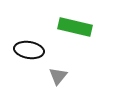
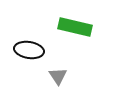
gray triangle: rotated 12 degrees counterclockwise
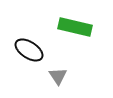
black ellipse: rotated 24 degrees clockwise
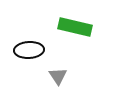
black ellipse: rotated 36 degrees counterclockwise
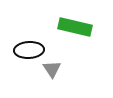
gray triangle: moved 6 px left, 7 px up
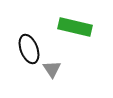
black ellipse: moved 1 px up; rotated 72 degrees clockwise
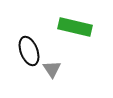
black ellipse: moved 2 px down
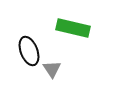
green rectangle: moved 2 px left, 1 px down
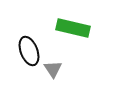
gray triangle: moved 1 px right
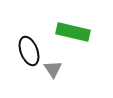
green rectangle: moved 4 px down
